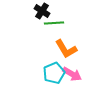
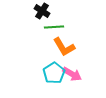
green line: moved 4 px down
orange L-shape: moved 2 px left, 2 px up
cyan pentagon: rotated 10 degrees counterclockwise
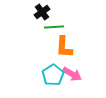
black cross: moved 1 px down; rotated 21 degrees clockwise
orange L-shape: rotated 35 degrees clockwise
cyan pentagon: moved 1 px left, 2 px down
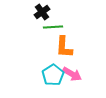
green line: moved 1 px left
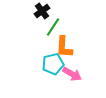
black cross: moved 1 px up
green line: rotated 54 degrees counterclockwise
cyan pentagon: moved 11 px up; rotated 20 degrees clockwise
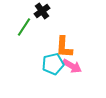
green line: moved 29 px left
pink arrow: moved 8 px up
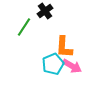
black cross: moved 3 px right
cyan pentagon: rotated 10 degrees counterclockwise
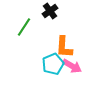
black cross: moved 5 px right
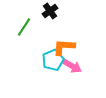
orange L-shape: rotated 90 degrees clockwise
cyan pentagon: moved 4 px up
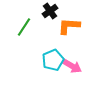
orange L-shape: moved 5 px right, 21 px up
